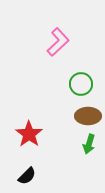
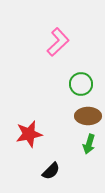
red star: rotated 24 degrees clockwise
black semicircle: moved 24 px right, 5 px up
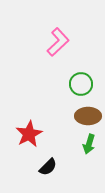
red star: rotated 16 degrees counterclockwise
black semicircle: moved 3 px left, 4 px up
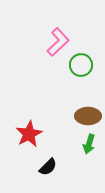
green circle: moved 19 px up
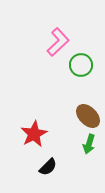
brown ellipse: rotated 45 degrees clockwise
red star: moved 5 px right
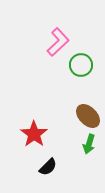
red star: rotated 8 degrees counterclockwise
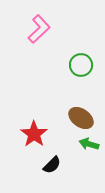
pink L-shape: moved 19 px left, 13 px up
brown ellipse: moved 7 px left, 2 px down; rotated 10 degrees counterclockwise
green arrow: rotated 90 degrees clockwise
black semicircle: moved 4 px right, 2 px up
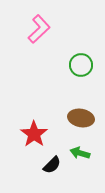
brown ellipse: rotated 25 degrees counterclockwise
green arrow: moved 9 px left, 9 px down
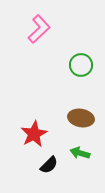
red star: rotated 8 degrees clockwise
black semicircle: moved 3 px left
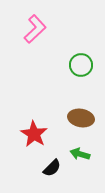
pink L-shape: moved 4 px left
red star: rotated 12 degrees counterclockwise
green arrow: moved 1 px down
black semicircle: moved 3 px right, 3 px down
